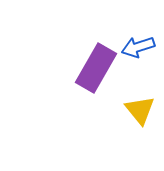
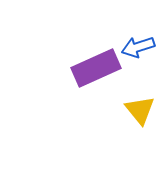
purple rectangle: rotated 36 degrees clockwise
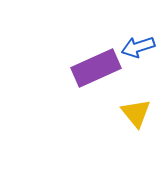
yellow triangle: moved 4 px left, 3 px down
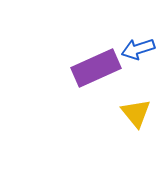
blue arrow: moved 2 px down
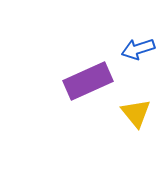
purple rectangle: moved 8 px left, 13 px down
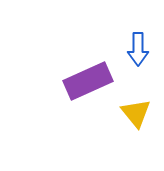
blue arrow: rotated 72 degrees counterclockwise
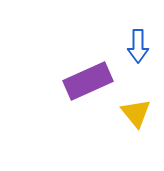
blue arrow: moved 3 px up
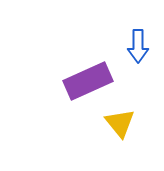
yellow triangle: moved 16 px left, 10 px down
